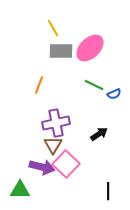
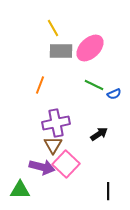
orange line: moved 1 px right
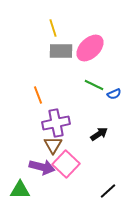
yellow line: rotated 12 degrees clockwise
orange line: moved 2 px left, 10 px down; rotated 42 degrees counterclockwise
black line: rotated 48 degrees clockwise
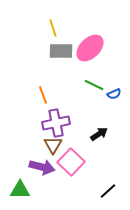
orange line: moved 5 px right
pink square: moved 5 px right, 2 px up
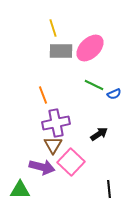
black line: moved 1 px right, 2 px up; rotated 54 degrees counterclockwise
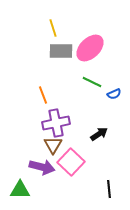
green line: moved 2 px left, 3 px up
